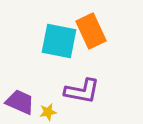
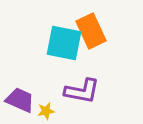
cyan square: moved 5 px right, 2 px down
purple trapezoid: moved 2 px up
yellow star: moved 2 px left, 1 px up
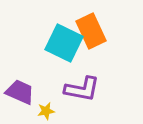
cyan square: rotated 15 degrees clockwise
purple L-shape: moved 2 px up
purple trapezoid: moved 8 px up
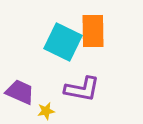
orange rectangle: moved 2 px right; rotated 24 degrees clockwise
cyan square: moved 1 px left, 1 px up
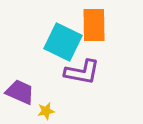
orange rectangle: moved 1 px right, 6 px up
purple L-shape: moved 17 px up
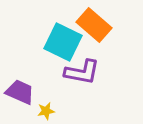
orange rectangle: rotated 48 degrees counterclockwise
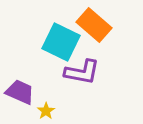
cyan square: moved 2 px left
yellow star: rotated 24 degrees counterclockwise
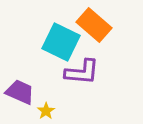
purple L-shape: rotated 6 degrees counterclockwise
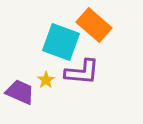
cyan square: rotated 6 degrees counterclockwise
yellow star: moved 31 px up
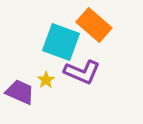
purple L-shape: rotated 18 degrees clockwise
